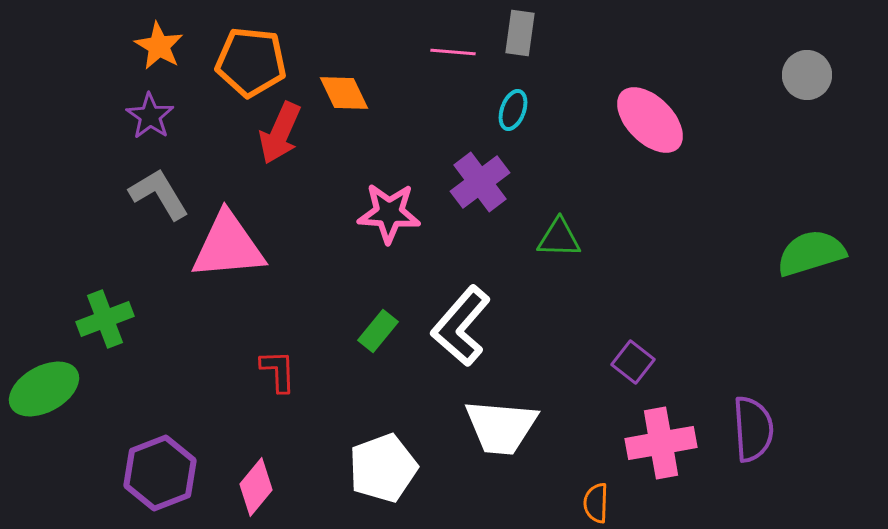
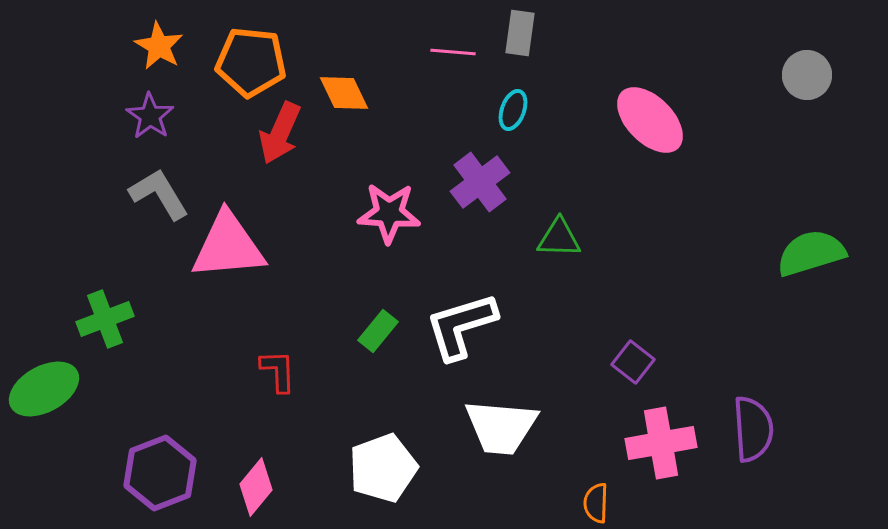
white L-shape: rotated 32 degrees clockwise
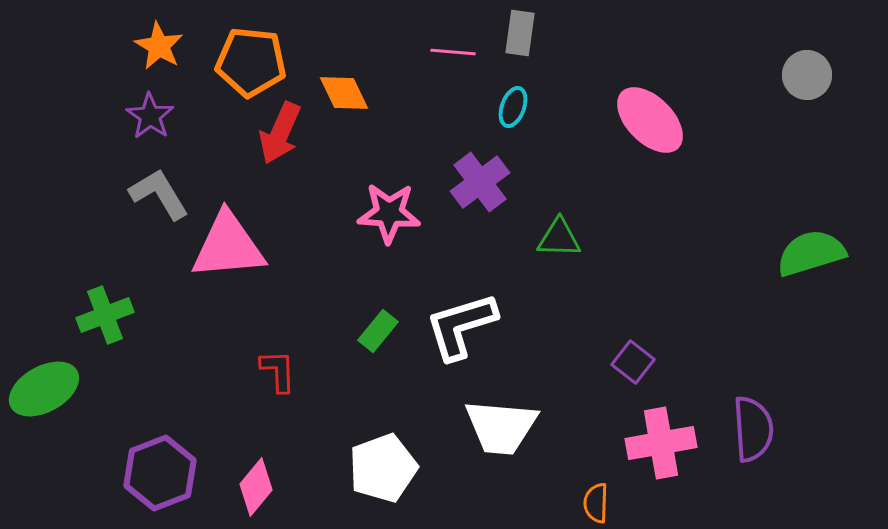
cyan ellipse: moved 3 px up
green cross: moved 4 px up
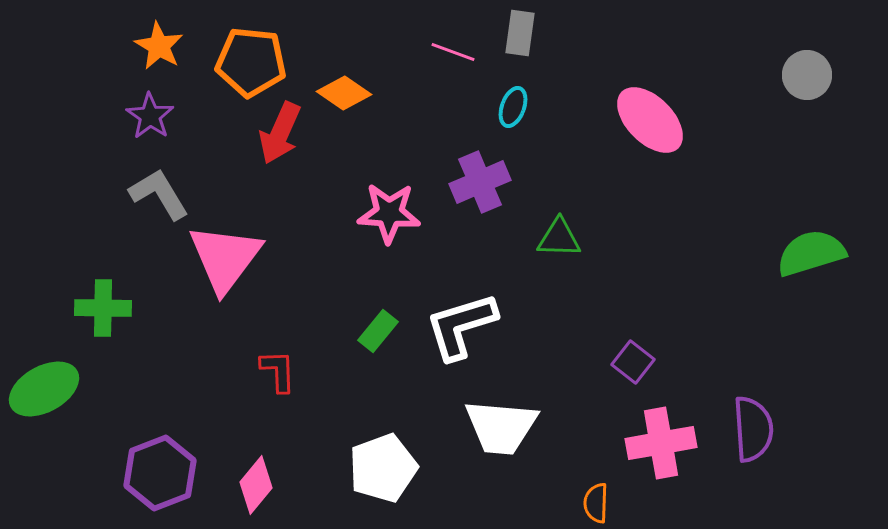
pink line: rotated 15 degrees clockwise
orange diamond: rotated 30 degrees counterclockwise
purple cross: rotated 14 degrees clockwise
pink triangle: moved 3 px left, 12 px down; rotated 48 degrees counterclockwise
green cross: moved 2 px left, 7 px up; rotated 22 degrees clockwise
pink diamond: moved 2 px up
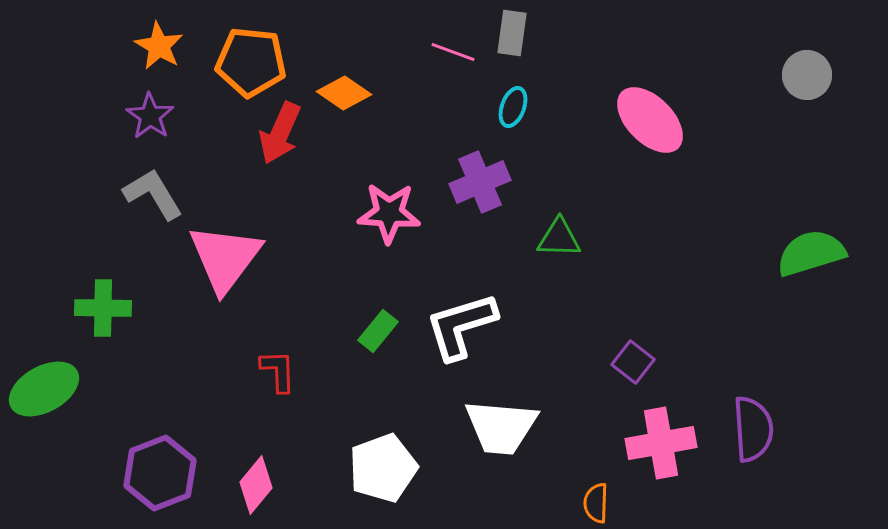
gray rectangle: moved 8 px left
gray L-shape: moved 6 px left
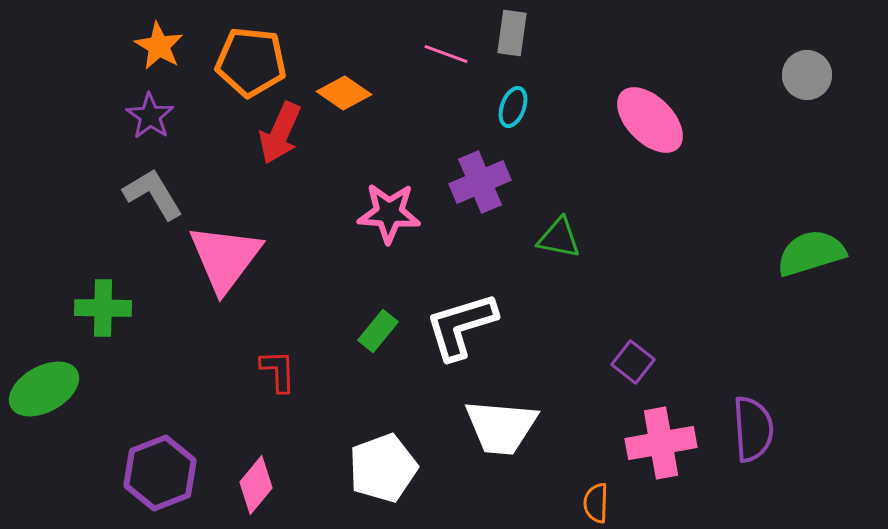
pink line: moved 7 px left, 2 px down
green triangle: rotated 9 degrees clockwise
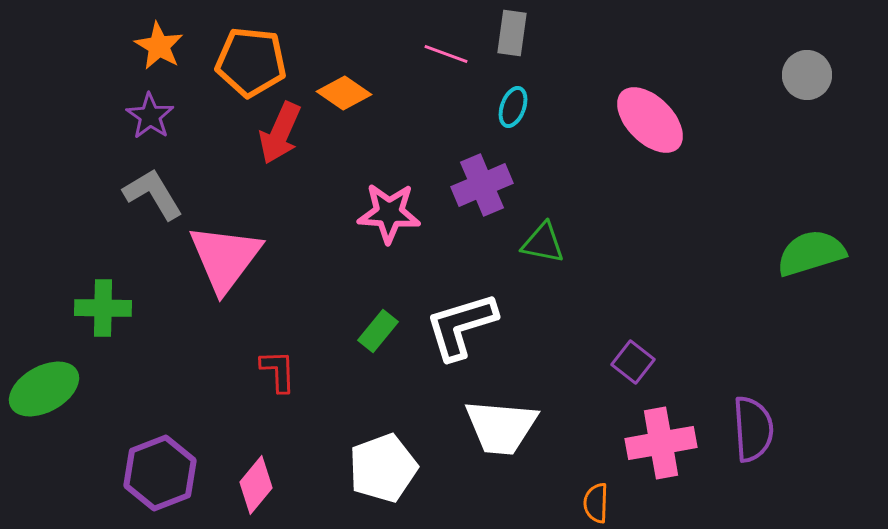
purple cross: moved 2 px right, 3 px down
green triangle: moved 16 px left, 5 px down
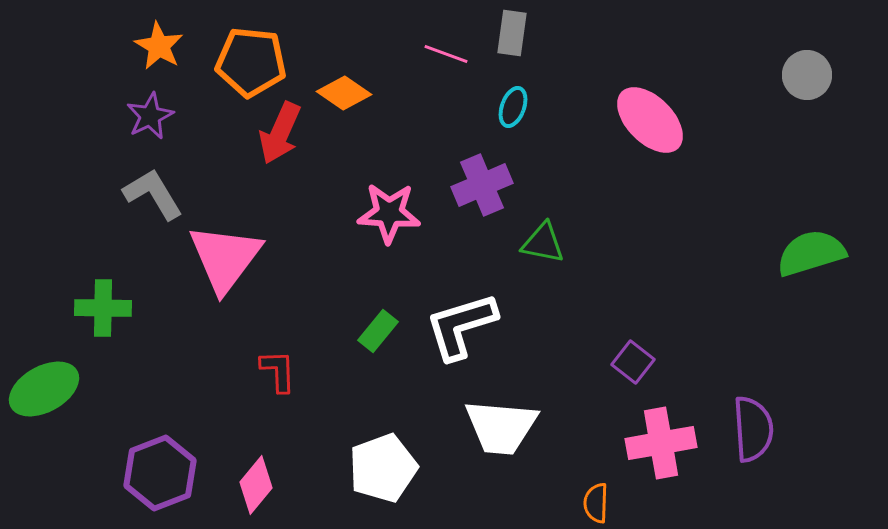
purple star: rotated 12 degrees clockwise
